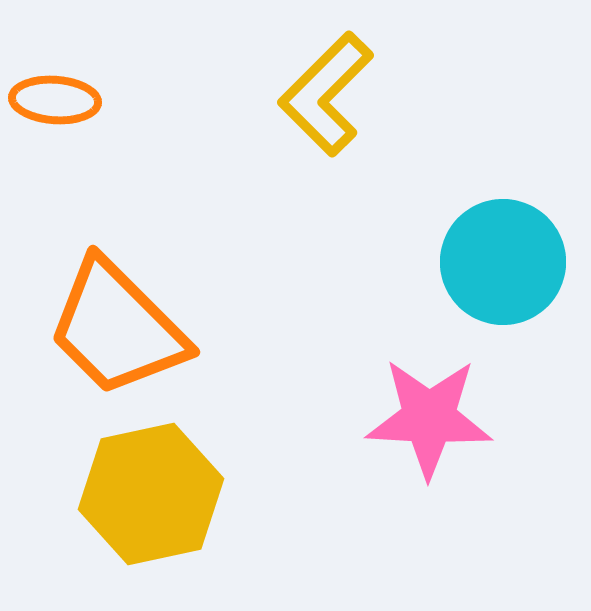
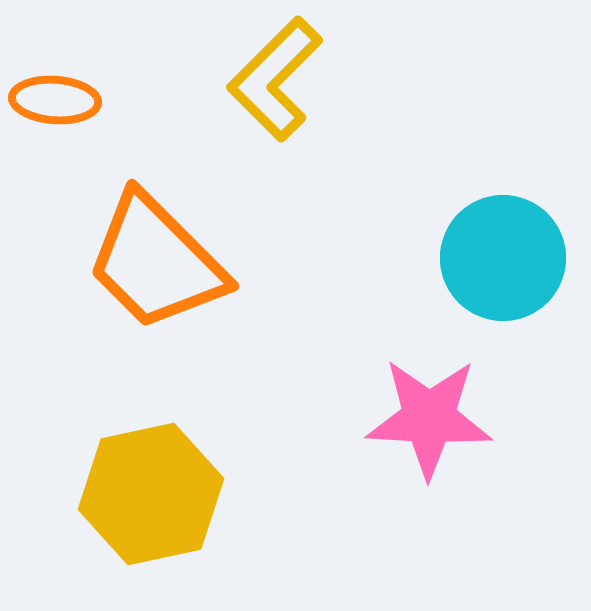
yellow L-shape: moved 51 px left, 15 px up
cyan circle: moved 4 px up
orange trapezoid: moved 39 px right, 66 px up
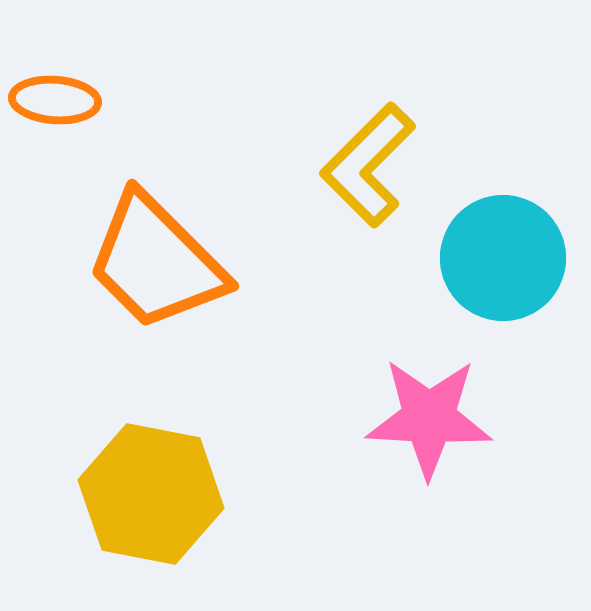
yellow L-shape: moved 93 px right, 86 px down
yellow hexagon: rotated 23 degrees clockwise
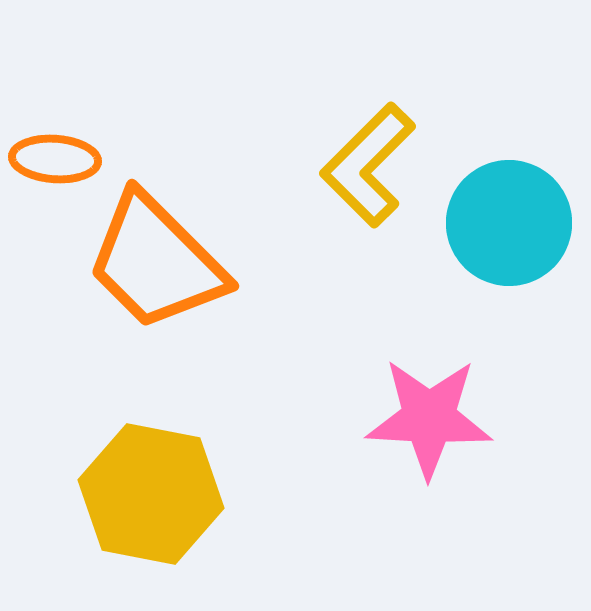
orange ellipse: moved 59 px down
cyan circle: moved 6 px right, 35 px up
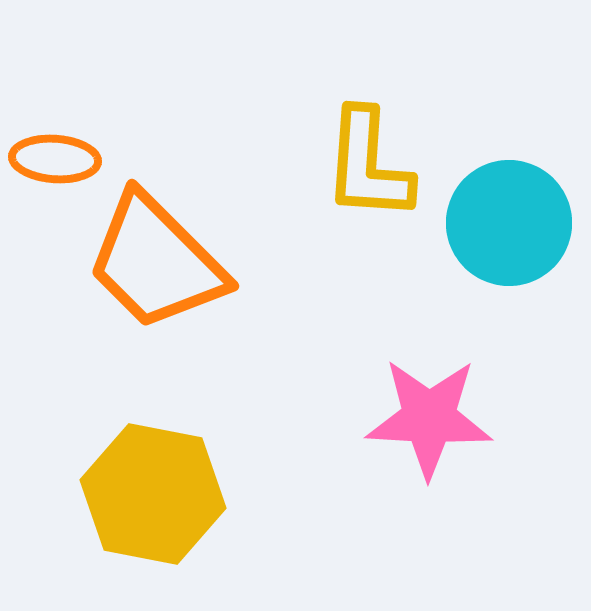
yellow L-shape: rotated 41 degrees counterclockwise
yellow hexagon: moved 2 px right
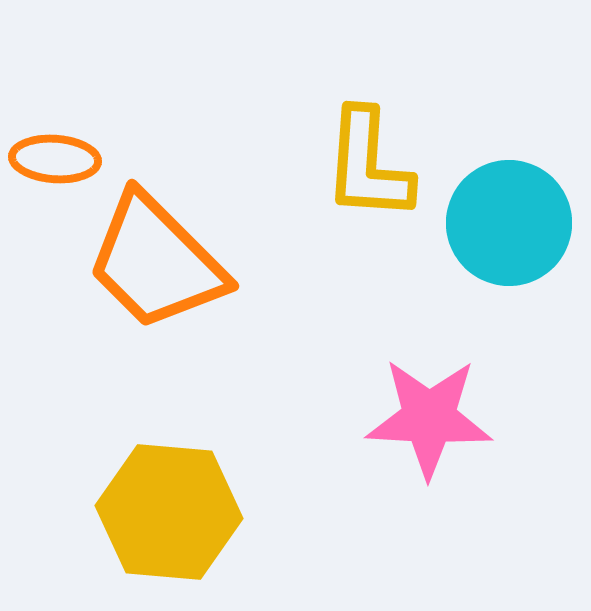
yellow hexagon: moved 16 px right, 18 px down; rotated 6 degrees counterclockwise
